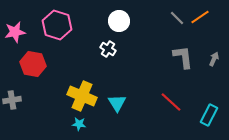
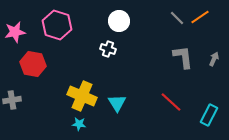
white cross: rotated 14 degrees counterclockwise
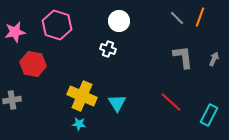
orange line: rotated 36 degrees counterclockwise
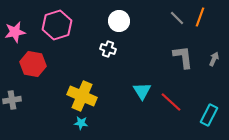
pink hexagon: rotated 24 degrees clockwise
cyan triangle: moved 25 px right, 12 px up
cyan star: moved 2 px right, 1 px up
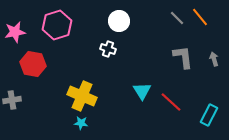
orange line: rotated 60 degrees counterclockwise
gray arrow: rotated 40 degrees counterclockwise
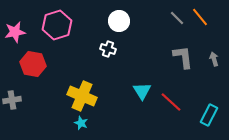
cyan star: rotated 16 degrees clockwise
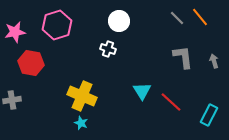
gray arrow: moved 2 px down
red hexagon: moved 2 px left, 1 px up
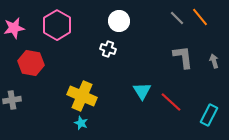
pink hexagon: rotated 12 degrees counterclockwise
pink star: moved 1 px left, 4 px up
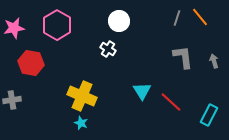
gray line: rotated 63 degrees clockwise
white cross: rotated 14 degrees clockwise
